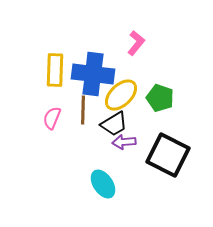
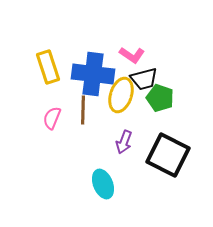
pink L-shape: moved 4 px left, 12 px down; rotated 85 degrees clockwise
yellow rectangle: moved 7 px left, 3 px up; rotated 20 degrees counterclockwise
yellow ellipse: rotated 28 degrees counterclockwise
black trapezoid: moved 30 px right, 45 px up; rotated 16 degrees clockwise
purple arrow: rotated 65 degrees counterclockwise
cyan ellipse: rotated 12 degrees clockwise
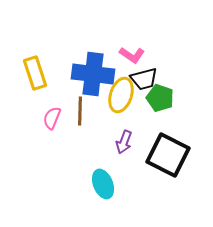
yellow rectangle: moved 13 px left, 6 px down
brown line: moved 3 px left, 1 px down
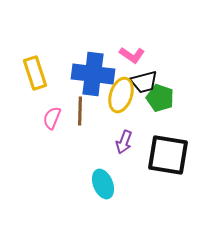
black trapezoid: moved 3 px down
black square: rotated 18 degrees counterclockwise
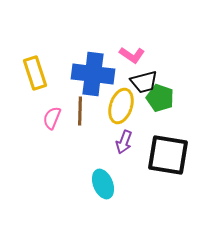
yellow ellipse: moved 11 px down
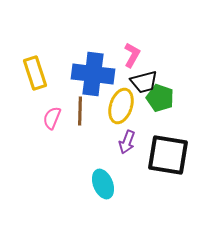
pink L-shape: rotated 95 degrees counterclockwise
purple arrow: moved 3 px right
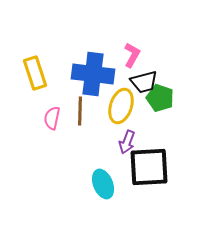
pink semicircle: rotated 10 degrees counterclockwise
black square: moved 19 px left, 12 px down; rotated 12 degrees counterclockwise
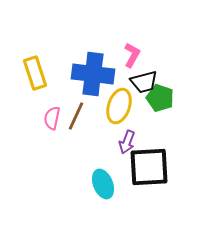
yellow ellipse: moved 2 px left
brown line: moved 4 px left, 5 px down; rotated 24 degrees clockwise
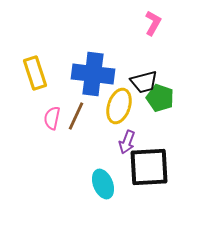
pink L-shape: moved 21 px right, 32 px up
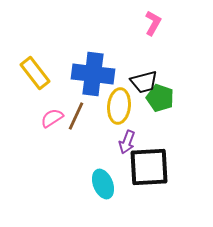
yellow rectangle: rotated 20 degrees counterclockwise
yellow ellipse: rotated 12 degrees counterclockwise
pink semicircle: rotated 45 degrees clockwise
